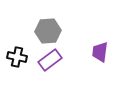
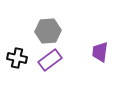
black cross: moved 1 px down
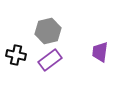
gray hexagon: rotated 10 degrees counterclockwise
black cross: moved 1 px left, 3 px up
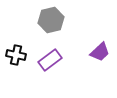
gray hexagon: moved 3 px right, 11 px up
purple trapezoid: rotated 140 degrees counterclockwise
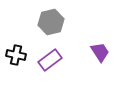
gray hexagon: moved 2 px down
purple trapezoid: rotated 80 degrees counterclockwise
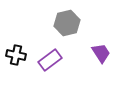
gray hexagon: moved 16 px right, 1 px down
purple trapezoid: moved 1 px right, 1 px down
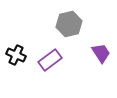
gray hexagon: moved 2 px right, 1 px down
black cross: rotated 12 degrees clockwise
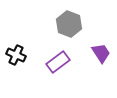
gray hexagon: rotated 25 degrees counterclockwise
purple rectangle: moved 8 px right, 2 px down
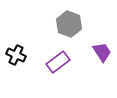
purple trapezoid: moved 1 px right, 1 px up
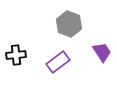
black cross: rotated 30 degrees counterclockwise
